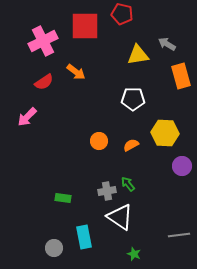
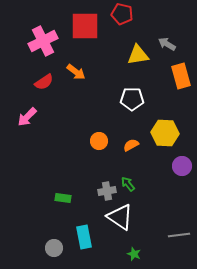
white pentagon: moved 1 px left
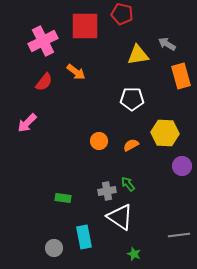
red semicircle: rotated 18 degrees counterclockwise
pink arrow: moved 6 px down
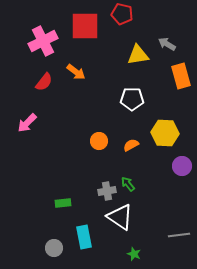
green rectangle: moved 5 px down; rotated 14 degrees counterclockwise
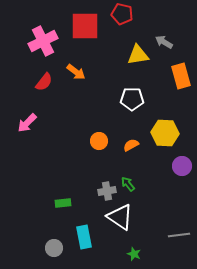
gray arrow: moved 3 px left, 2 px up
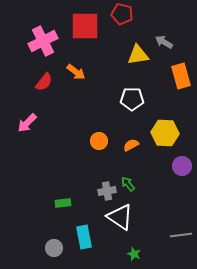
gray line: moved 2 px right
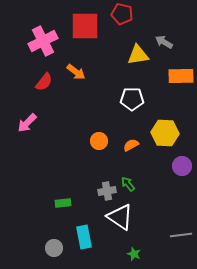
orange rectangle: rotated 75 degrees counterclockwise
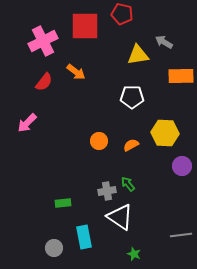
white pentagon: moved 2 px up
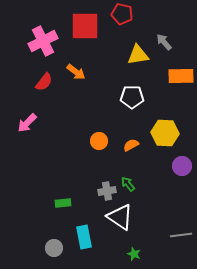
gray arrow: rotated 18 degrees clockwise
